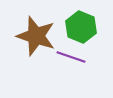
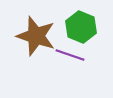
purple line: moved 1 px left, 2 px up
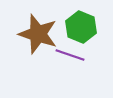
brown star: moved 2 px right, 2 px up
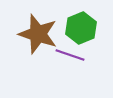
green hexagon: moved 1 px down; rotated 16 degrees clockwise
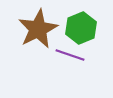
brown star: moved 5 px up; rotated 27 degrees clockwise
